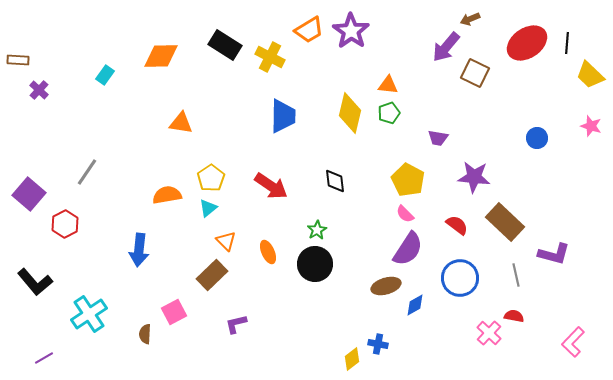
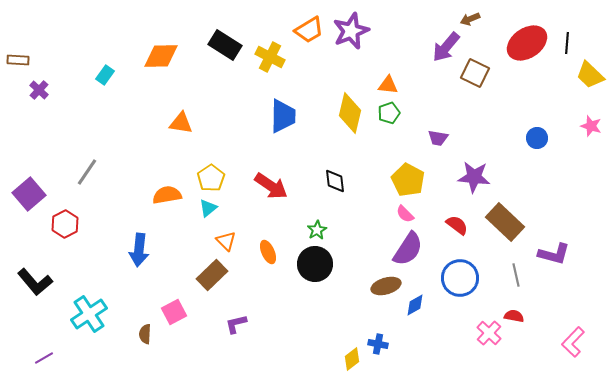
purple star at (351, 31): rotated 15 degrees clockwise
purple square at (29, 194): rotated 8 degrees clockwise
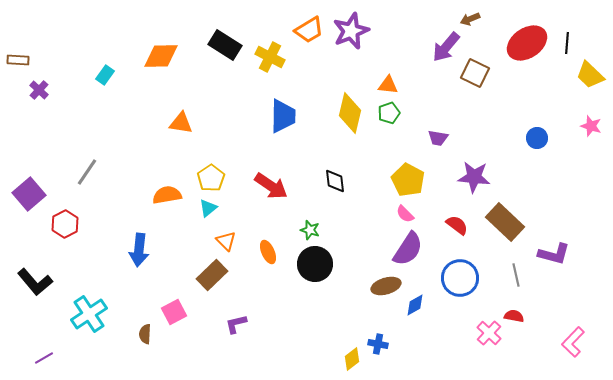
green star at (317, 230): moved 7 px left; rotated 24 degrees counterclockwise
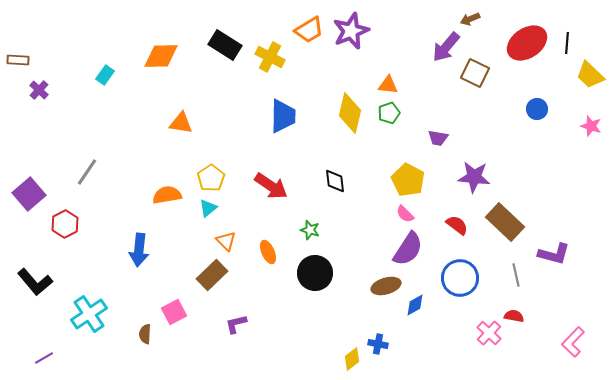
blue circle at (537, 138): moved 29 px up
black circle at (315, 264): moved 9 px down
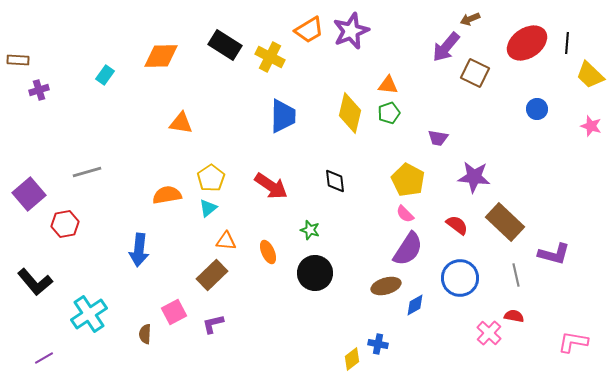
purple cross at (39, 90): rotated 30 degrees clockwise
gray line at (87, 172): rotated 40 degrees clockwise
red hexagon at (65, 224): rotated 16 degrees clockwise
orange triangle at (226, 241): rotated 40 degrees counterclockwise
purple L-shape at (236, 324): moved 23 px left
pink L-shape at (573, 342): rotated 56 degrees clockwise
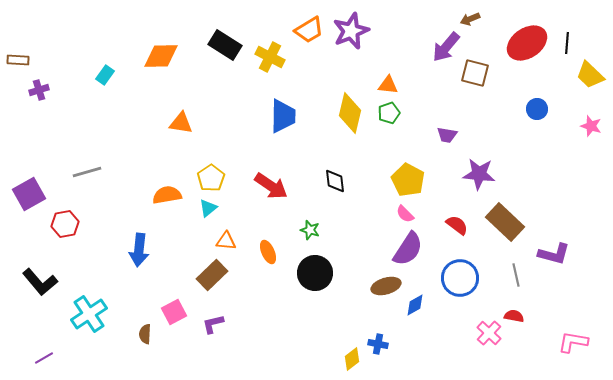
brown square at (475, 73): rotated 12 degrees counterclockwise
purple trapezoid at (438, 138): moved 9 px right, 3 px up
purple star at (474, 177): moved 5 px right, 3 px up
purple square at (29, 194): rotated 12 degrees clockwise
black L-shape at (35, 282): moved 5 px right
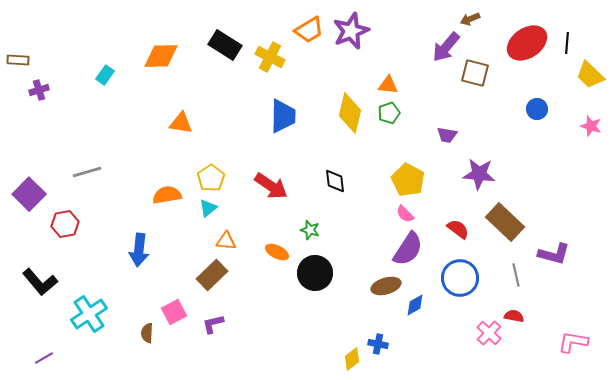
purple square at (29, 194): rotated 16 degrees counterclockwise
red semicircle at (457, 225): moved 1 px right, 4 px down
orange ellipse at (268, 252): moved 9 px right; rotated 40 degrees counterclockwise
brown semicircle at (145, 334): moved 2 px right, 1 px up
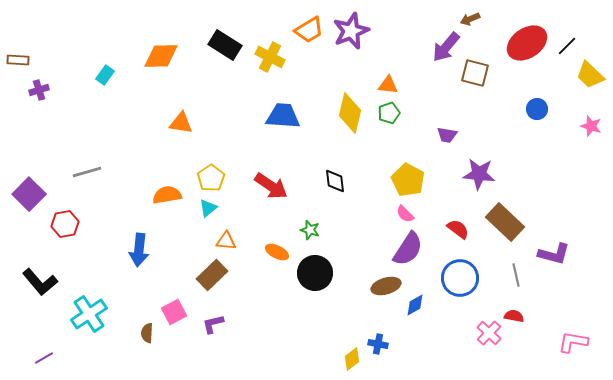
black line at (567, 43): moved 3 px down; rotated 40 degrees clockwise
blue trapezoid at (283, 116): rotated 87 degrees counterclockwise
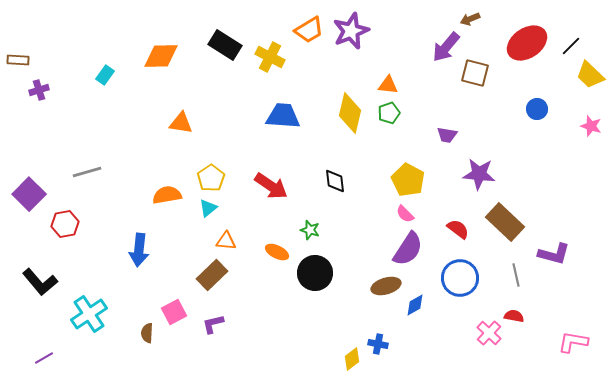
black line at (567, 46): moved 4 px right
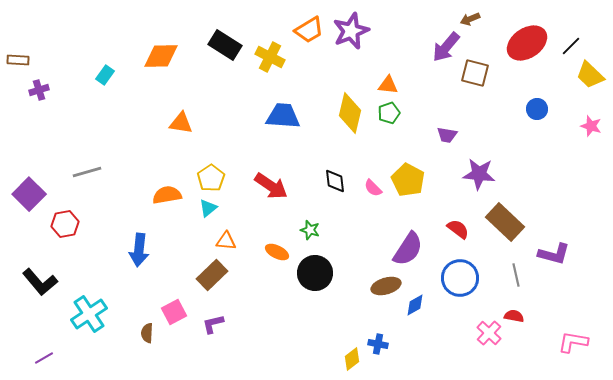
pink semicircle at (405, 214): moved 32 px left, 26 px up
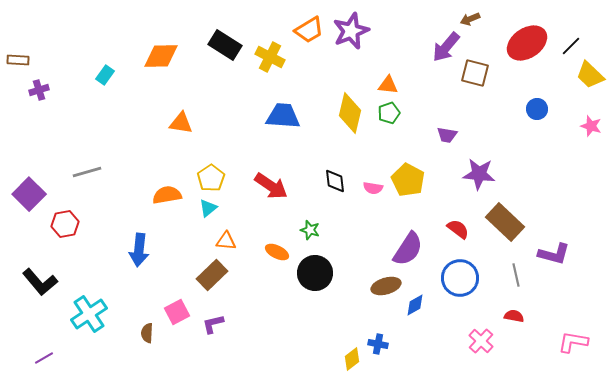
pink semicircle at (373, 188): rotated 36 degrees counterclockwise
pink square at (174, 312): moved 3 px right
pink cross at (489, 333): moved 8 px left, 8 px down
